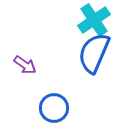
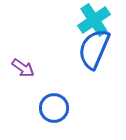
blue semicircle: moved 4 px up
purple arrow: moved 2 px left, 3 px down
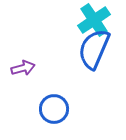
purple arrow: rotated 50 degrees counterclockwise
blue circle: moved 1 px down
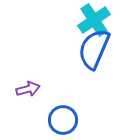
purple arrow: moved 5 px right, 21 px down
blue circle: moved 9 px right, 11 px down
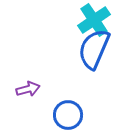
blue circle: moved 5 px right, 5 px up
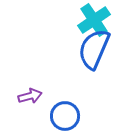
purple arrow: moved 2 px right, 7 px down
blue circle: moved 3 px left, 1 px down
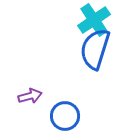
blue semicircle: moved 1 px right; rotated 6 degrees counterclockwise
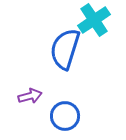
blue semicircle: moved 30 px left
